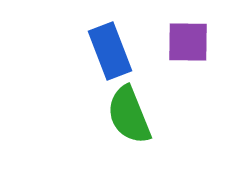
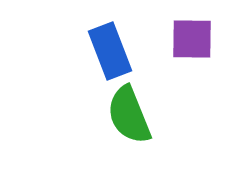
purple square: moved 4 px right, 3 px up
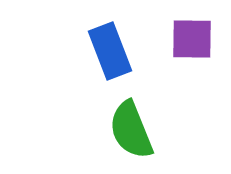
green semicircle: moved 2 px right, 15 px down
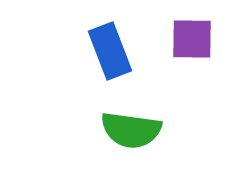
green semicircle: rotated 60 degrees counterclockwise
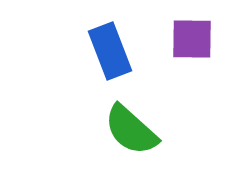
green semicircle: rotated 34 degrees clockwise
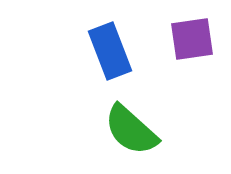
purple square: rotated 9 degrees counterclockwise
